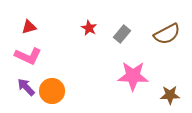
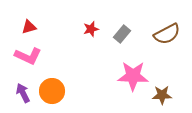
red star: moved 2 px right, 1 px down; rotated 28 degrees clockwise
purple arrow: moved 3 px left, 6 px down; rotated 18 degrees clockwise
brown star: moved 8 px left
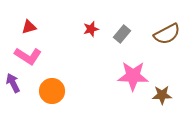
pink L-shape: rotated 8 degrees clockwise
purple arrow: moved 10 px left, 10 px up
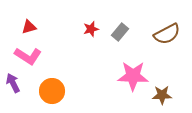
gray rectangle: moved 2 px left, 2 px up
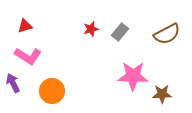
red triangle: moved 4 px left, 1 px up
brown star: moved 1 px up
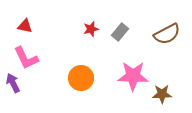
red triangle: rotated 28 degrees clockwise
pink L-shape: moved 2 px left, 2 px down; rotated 32 degrees clockwise
orange circle: moved 29 px right, 13 px up
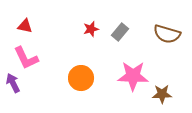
brown semicircle: rotated 44 degrees clockwise
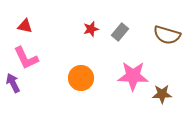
brown semicircle: moved 1 px down
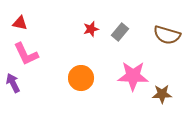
red triangle: moved 5 px left, 3 px up
pink L-shape: moved 4 px up
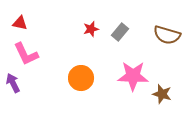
brown star: rotated 18 degrees clockwise
